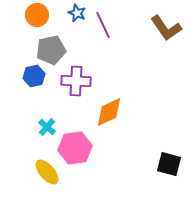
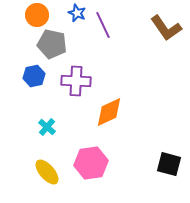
gray pentagon: moved 1 px right, 6 px up; rotated 24 degrees clockwise
pink hexagon: moved 16 px right, 15 px down
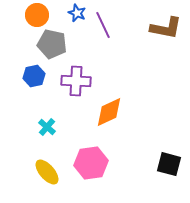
brown L-shape: rotated 44 degrees counterclockwise
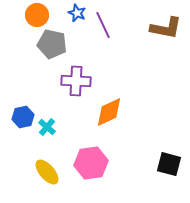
blue hexagon: moved 11 px left, 41 px down
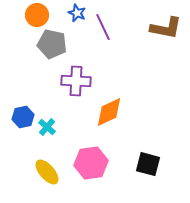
purple line: moved 2 px down
black square: moved 21 px left
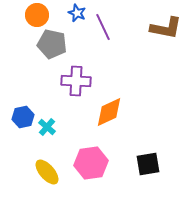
black square: rotated 25 degrees counterclockwise
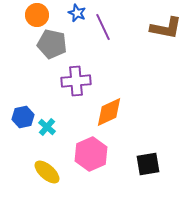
purple cross: rotated 8 degrees counterclockwise
pink hexagon: moved 9 px up; rotated 16 degrees counterclockwise
yellow ellipse: rotated 8 degrees counterclockwise
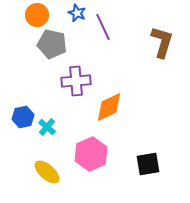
brown L-shape: moved 4 px left, 14 px down; rotated 84 degrees counterclockwise
orange diamond: moved 5 px up
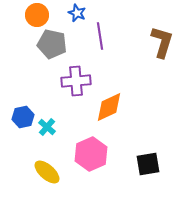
purple line: moved 3 px left, 9 px down; rotated 16 degrees clockwise
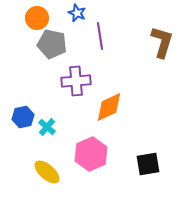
orange circle: moved 3 px down
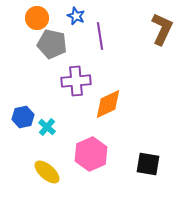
blue star: moved 1 px left, 3 px down
brown L-shape: moved 13 px up; rotated 8 degrees clockwise
orange diamond: moved 1 px left, 3 px up
black square: rotated 20 degrees clockwise
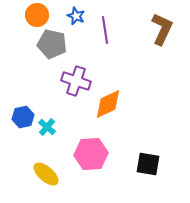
orange circle: moved 3 px up
purple line: moved 5 px right, 6 px up
purple cross: rotated 24 degrees clockwise
pink hexagon: rotated 20 degrees clockwise
yellow ellipse: moved 1 px left, 2 px down
